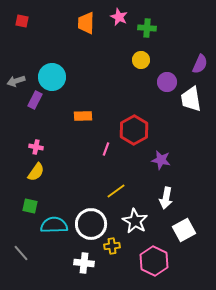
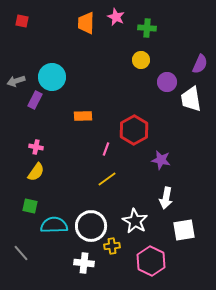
pink star: moved 3 px left
yellow line: moved 9 px left, 12 px up
white circle: moved 2 px down
white square: rotated 20 degrees clockwise
pink hexagon: moved 3 px left
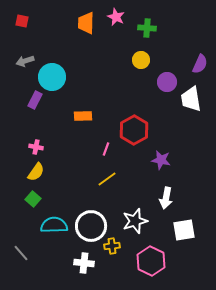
gray arrow: moved 9 px right, 20 px up
green square: moved 3 px right, 7 px up; rotated 28 degrees clockwise
white star: rotated 25 degrees clockwise
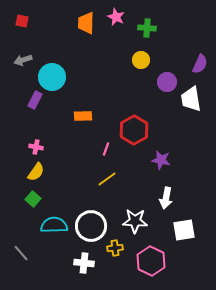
gray arrow: moved 2 px left, 1 px up
white star: rotated 20 degrees clockwise
yellow cross: moved 3 px right, 2 px down
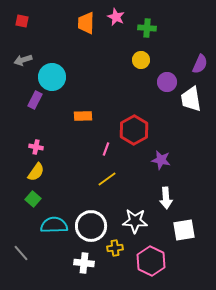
white arrow: rotated 15 degrees counterclockwise
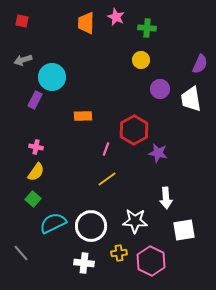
purple circle: moved 7 px left, 7 px down
purple star: moved 3 px left, 7 px up
cyan semicircle: moved 1 px left, 2 px up; rotated 24 degrees counterclockwise
yellow cross: moved 4 px right, 5 px down
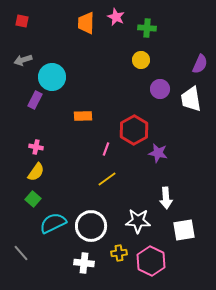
white star: moved 3 px right
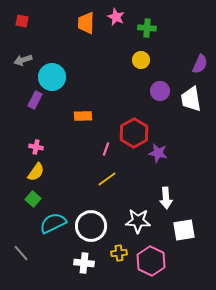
purple circle: moved 2 px down
red hexagon: moved 3 px down
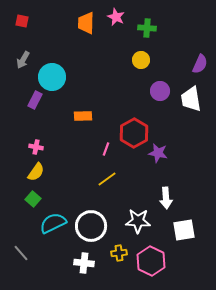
gray arrow: rotated 42 degrees counterclockwise
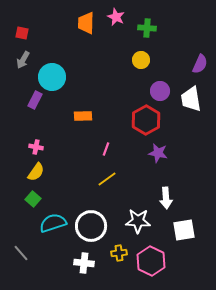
red square: moved 12 px down
red hexagon: moved 12 px right, 13 px up
cyan semicircle: rotated 8 degrees clockwise
